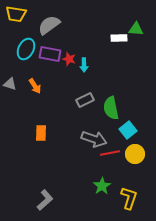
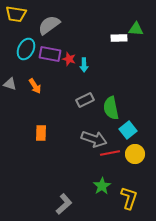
gray L-shape: moved 19 px right, 4 px down
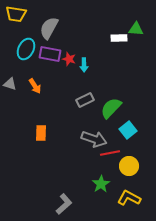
gray semicircle: moved 3 px down; rotated 25 degrees counterclockwise
green semicircle: rotated 55 degrees clockwise
yellow circle: moved 6 px left, 12 px down
green star: moved 1 px left, 2 px up
yellow L-shape: rotated 80 degrees counterclockwise
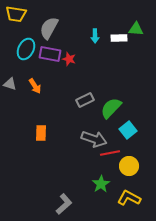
cyan arrow: moved 11 px right, 29 px up
